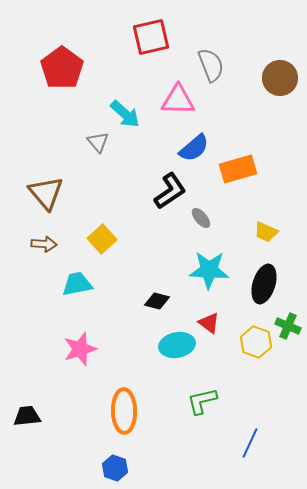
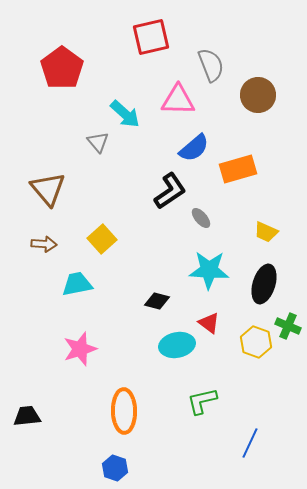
brown circle: moved 22 px left, 17 px down
brown triangle: moved 2 px right, 4 px up
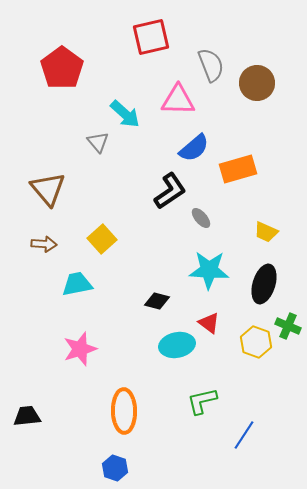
brown circle: moved 1 px left, 12 px up
blue line: moved 6 px left, 8 px up; rotated 8 degrees clockwise
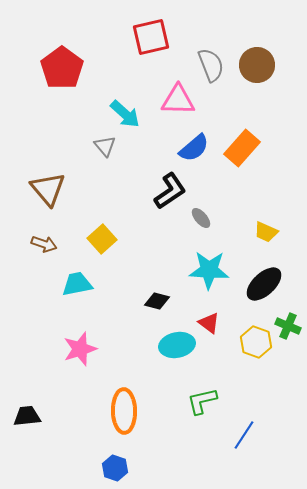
brown circle: moved 18 px up
gray triangle: moved 7 px right, 4 px down
orange rectangle: moved 4 px right, 21 px up; rotated 33 degrees counterclockwise
brown arrow: rotated 15 degrees clockwise
black ellipse: rotated 30 degrees clockwise
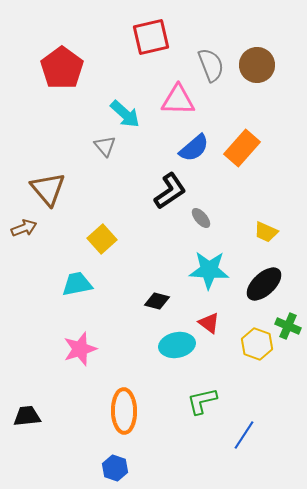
brown arrow: moved 20 px left, 16 px up; rotated 40 degrees counterclockwise
yellow hexagon: moved 1 px right, 2 px down
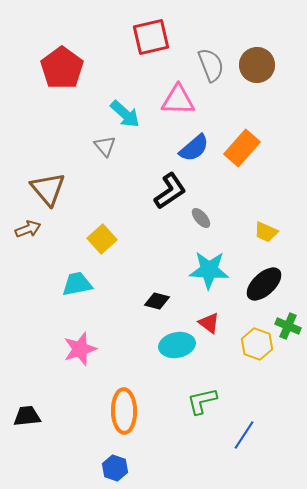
brown arrow: moved 4 px right, 1 px down
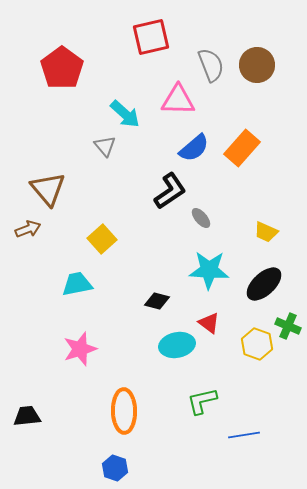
blue line: rotated 48 degrees clockwise
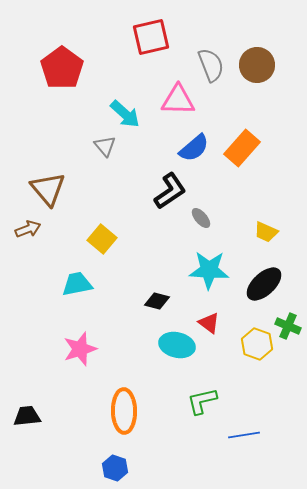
yellow square: rotated 8 degrees counterclockwise
cyan ellipse: rotated 24 degrees clockwise
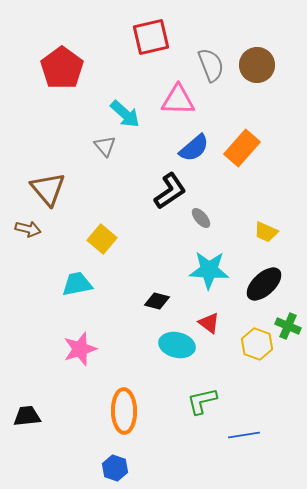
brown arrow: rotated 35 degrees clockwise
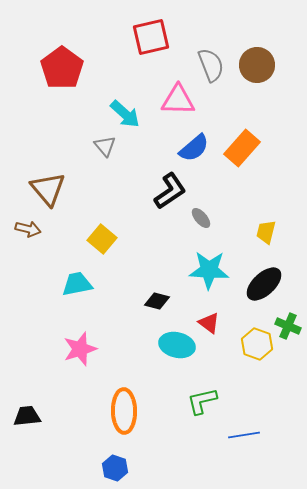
yellow trapezoid: rotated 80 degrees clockwise
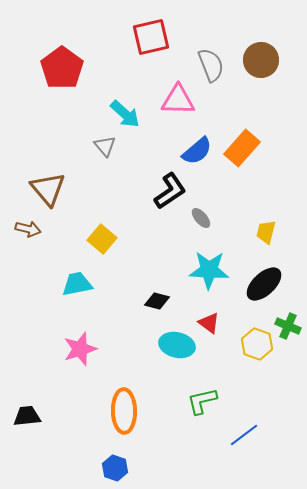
brown circle: moved 4 px right, 5 px up
blue semicircle: moved 3 px right, 3 px down
blue line: rotated 28 degrees counterclockwise
